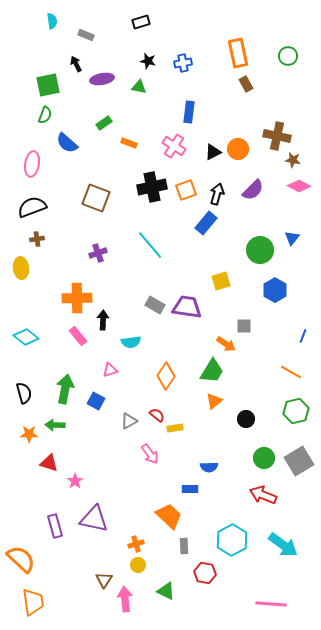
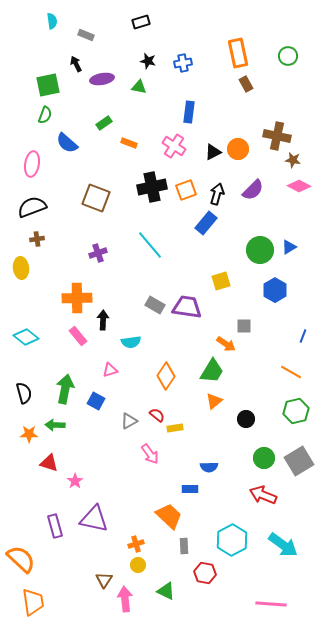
blue triangle at (292, 238): moved 3 px left, 9 px down; rotated 21 degrees clockwise
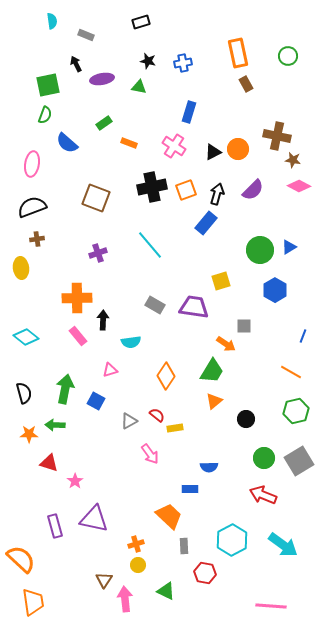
blue rectangle at (189, 112): rotated 10 degrees clockwise
purple trapezoid at (187, 307): moved 7 px right
pink line at (271, 604): moved 2 px down
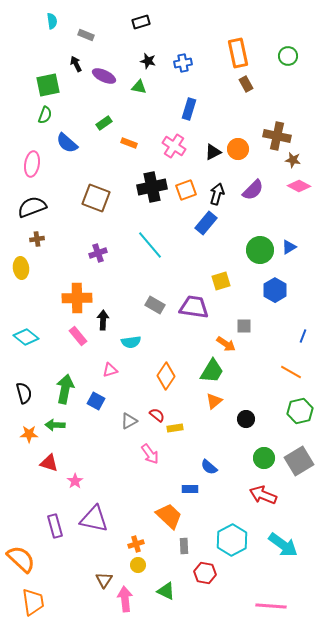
purple ellipse at (102, 79): moved 2 px right, 3 px up; rotated 35 degrees clockwise
blue rectangle at (189, 112): moved 3 px up
green hexagon at (296, 411): moved 4 px right
blue semicircle at (209, 467): rotated 42 degrees clockwise
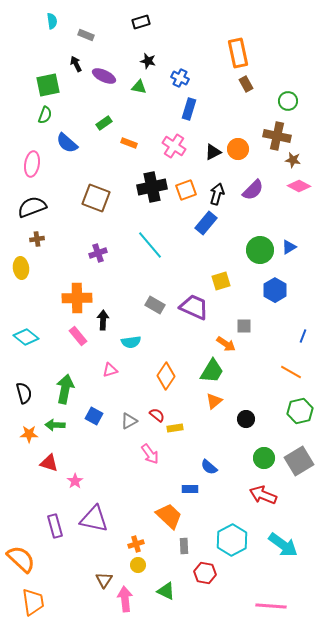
green circle at (288, 56): moved 45 px down
blue cross at (183, 63): moved 3 px left, 15 px down; rotated 36 degrees clockwise
purple trapezoid at (194, 307): rotated 16 degrees clockwise
blue square at (96, 401): moved 2 px left, 15 px down
